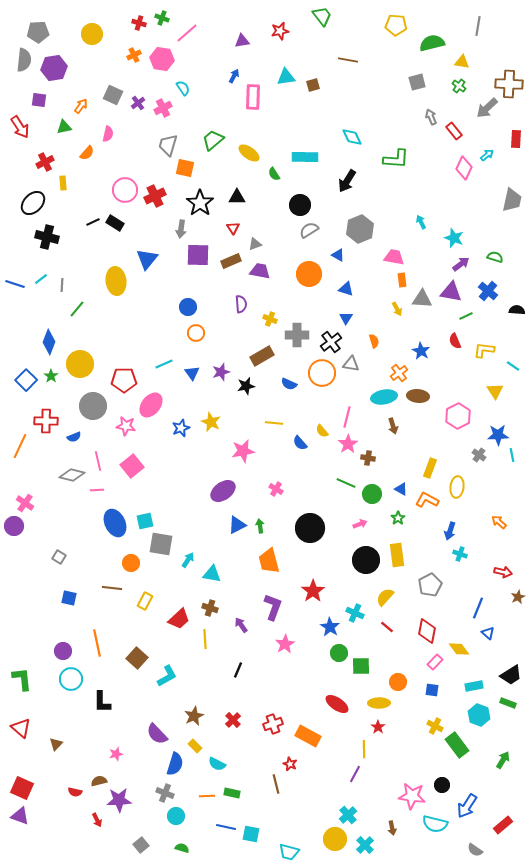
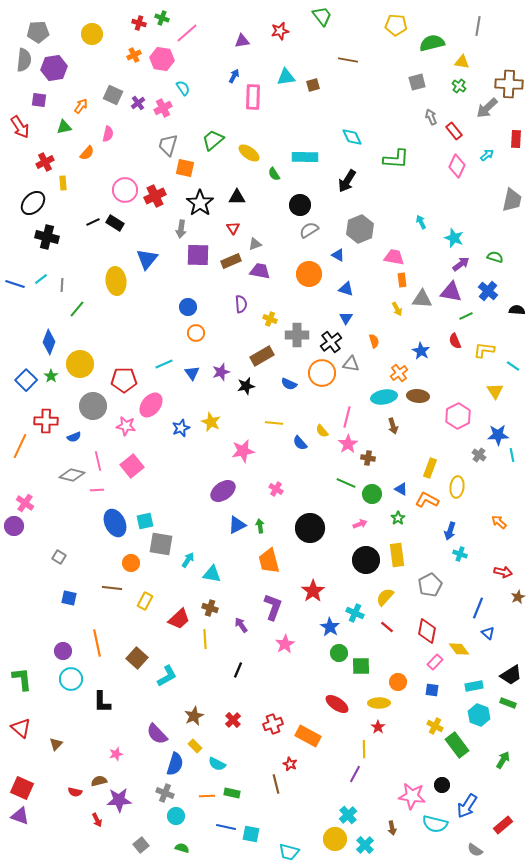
pink diamond at (464, 168): moved 7 px left, 2 px up
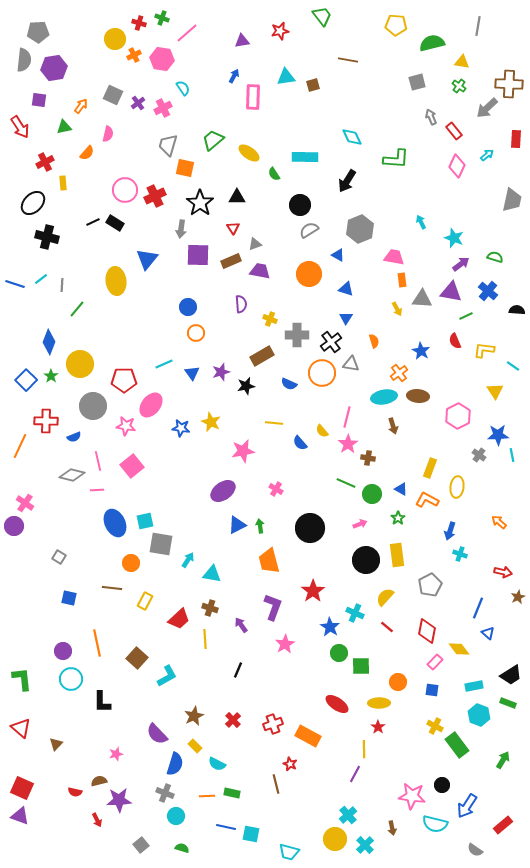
yellow circle at (92, 34): moved 23 px right, 5 px down
blue star at (181, 428): rotated 30 degrees clockwise
